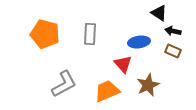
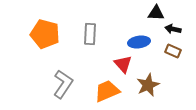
black triangle: moved 3 px left; rotated 30 degrees counterclockwise
black arrow: moved 2 px up
gray L-shape: moved 1 px left; rotated 28 degrees counterclockwise
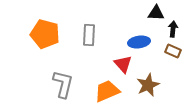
black arrow: rotated 84 degrees clockwise
gray rectangle: moved 1 px left, 1 px down
gray L-shape: rotated 20 degrees counterclockwise
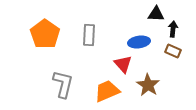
black triangle: moved 1 px down
orange pentagon: rotated 20 degrees clockwise
brown star: rotated 15 degrees counterclockwise
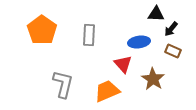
black arrow: moved 2 px left; rotated 147 degrees counterclockwise
orange pentagon: moved 3 px left, 4 px up
brown star: moved 5 px right, 6 px up
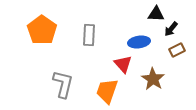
brown rectangle: moved 4 px right, 1 px up; rotated 49 degrees counterclockwise
orange trapezoid: rotated 48 degrees counterclockwise
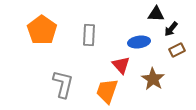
red triangle: moved 2 px left, 1 px down
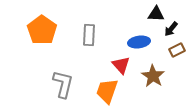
brown star: moved 3 px up
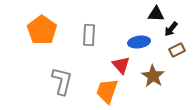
gray L-shape: moved 1 px left, 3 px up
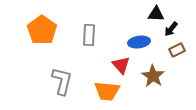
orange trapezoid: rotated 104 degrees counterclockwise
